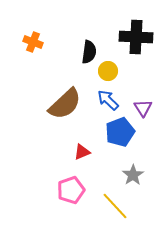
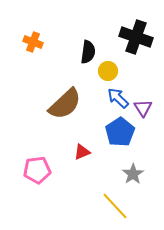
black cross: rotated 16 degrees clockwise
black semicircle: moved 1 px left
blue arrow: moved 10 px right, 2 px up
blue pentagon: rotated 12 degrees counterclockwise
gray star: moved 1 px up
pink pentagon: moved 34 px left, 20 px up; rotated 12 degrees clockwise
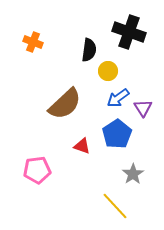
black cross: moved 7 px left, 5 px up
black semicircle: moved 1 px right, 2 px up
blue arrow: rotated 80 degrees counterclockwise
blue pentagon: moved 3 px left, 2 px down
red triangle: moved 6 px up; rotated 42 degrees clockwise
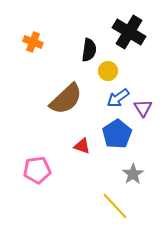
black cross: rotated 12 degrees clockwise
brown semicircle: moved 1 px right, 5 px up
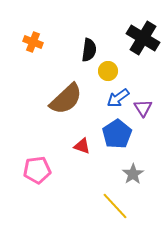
black cross: moved 14 px right, 6 px down
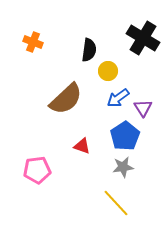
blue pentagon: moved 8 px right, 2 px down
gray star: moved 10 px left, 7 px up; rotated 25 degrees clockwise
yellow line: moved 1 px right, 3 px up
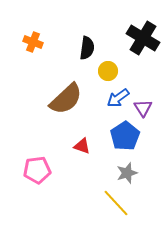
black semicircle: moved 2 px left, 2 px up
gray star: moved 4 px right, 6 px down; rotated 10 degrees counterclockwise
